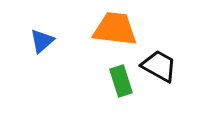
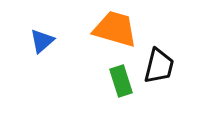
orange trapezoid: rotated 9 degrees clockwise
black trapezoid: rotated 75 degrees clockwise
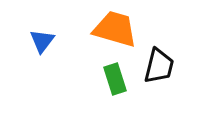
blue triangle: rotated 12 degrees counterclockwise
green rectangle: moved 6 px left, 2 px up
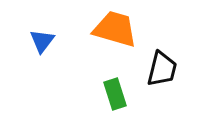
black trapezoid: moved 3 px right, 3 px down
green rectangle: moved 15 px down
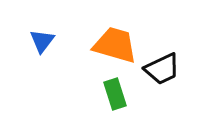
orange trapezoid: moved 16 px down
black trapezoid: rotated 51 degrees clockwise
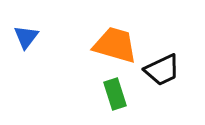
blue triangle: moved 16 px left, 4 px up
black trapezoid: moved 1 px down
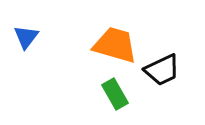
green rectangle: rotated 12 degrees counterclockwise
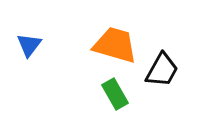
blue triangle: moved 3 px right, 8 px down
black trapezoid: rotated 36 degrees counterclockwise
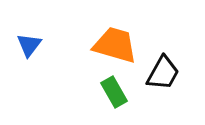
black trapezoid: moved 1 px right, 3 px down
green rectangle: moved 1 px left, 2 px up
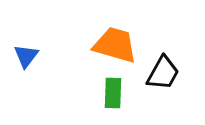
blue triangle: moved 3 px left, 11 px down
green rectangle: moved 1 px left, 1 px down; rotated 32 degrees clockwise
